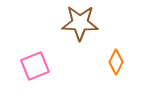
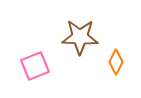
brown star: moved 14 px down
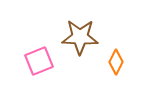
pink square: moved 4 px right, 5 px up
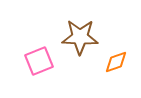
orange diamond: rotated 45 degrees clockwise
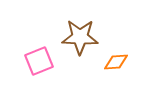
orange diamond: rotated 15 degrees clockwise
